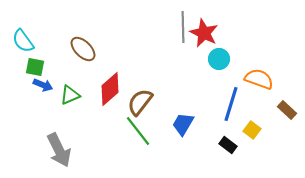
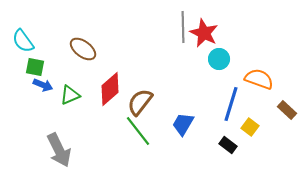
brown ellipse: rotated 8 degrees counterclockwise
yellow square: moved 2 px left, 3 px up
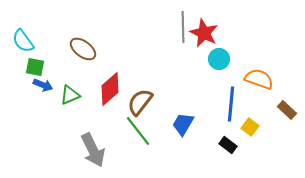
blue line: rotated 12 degrees counterclockwise
gray arrow: moved 34 px right
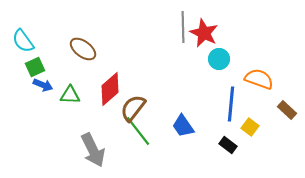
green square: rotated 36 degrees counterclockwise
green triangle: rotated 25 degrees clockwise
brown semicircle: moved 7 px left, 6 px down
blue trapezoid: moved 2 px down; rotated 65 degrees counterclockwise
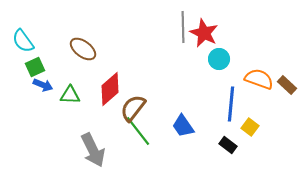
brown rectangle: moved 25 px up
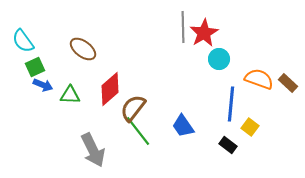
red star: rotated 16 degrees clockwise
brown rectangle: moved 1 px right, 2 px up
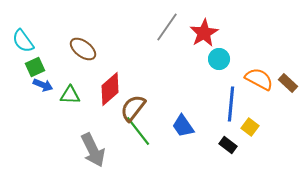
gray line: moved 16 px left; rotated 36 degrees clockwise
orange semicircle: rotated 8 degrees clockwise
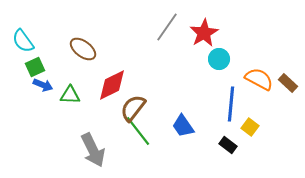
red diamond: moved 2 px right, 4 px up; rotated 16 degrees clockwise
